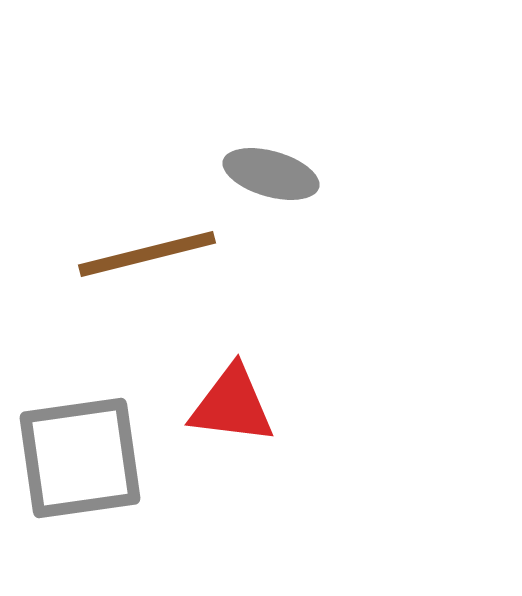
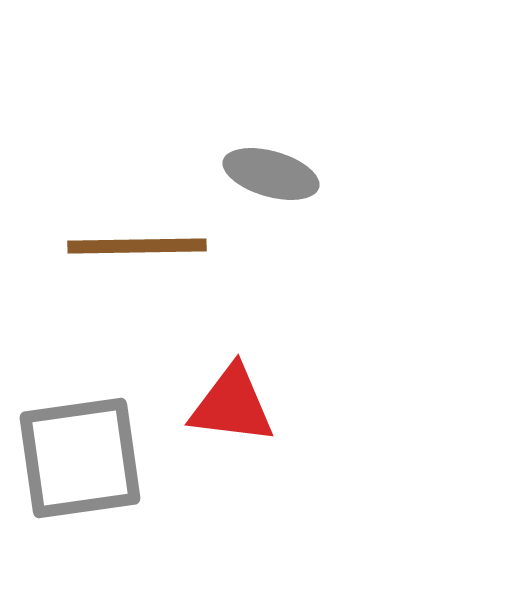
brown line: moved 10 px left, 8 px up; rotated 13 degrees clockwise
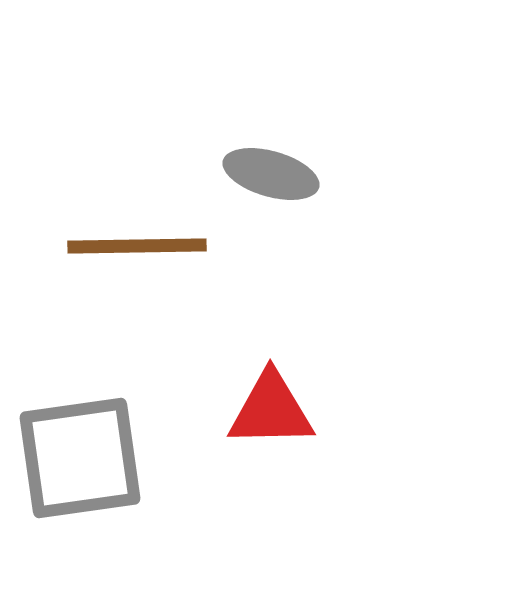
red triangle: moved 39 px right, 5 px down; rotated 8 degrees counterclockwise
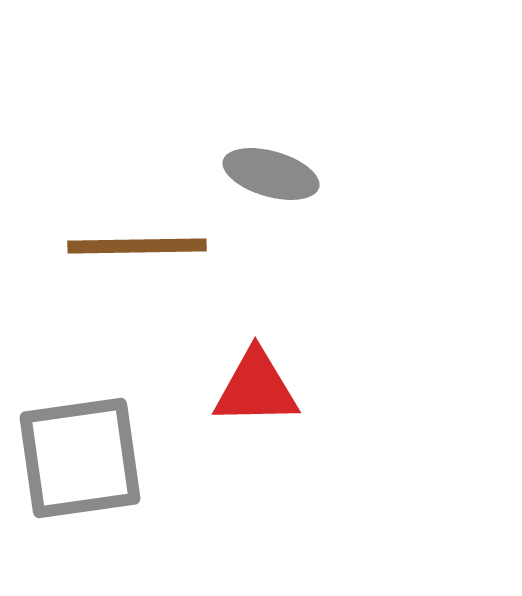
red triangle: moved 15 px left, 22 px up
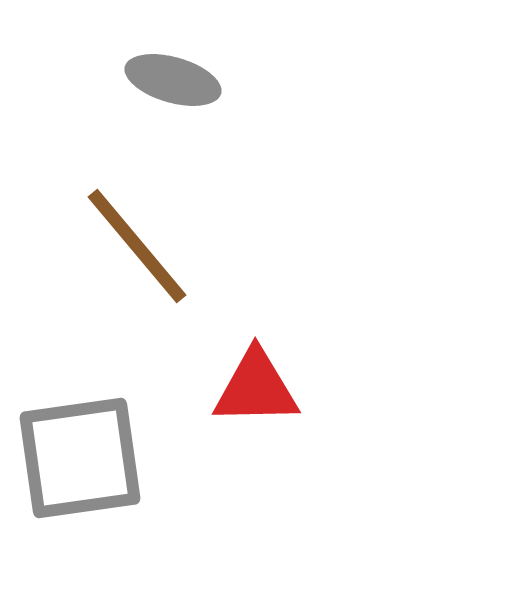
gray ellipse: moved 98 px left, 94 px up
brown line: rotated 51 degrees clockwise
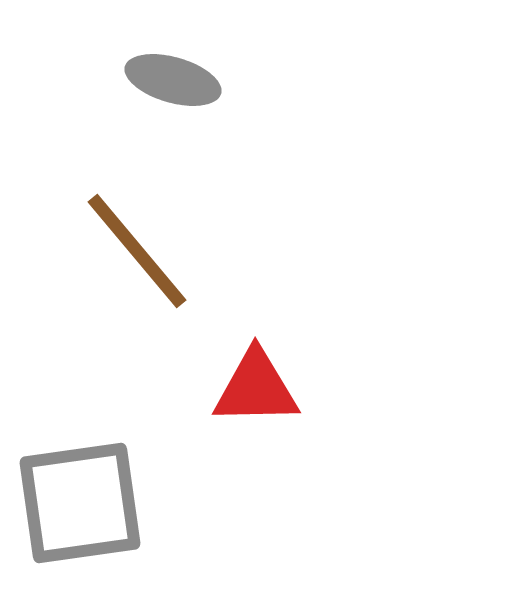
brown line: moved 5 px down
gray square: moved 45 px down
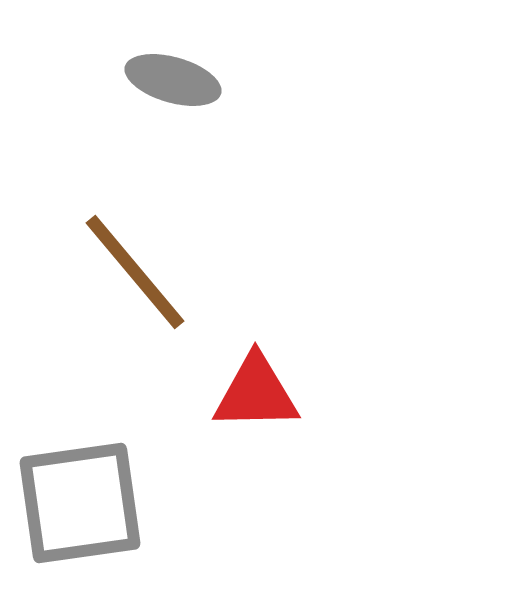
brown line: moved 2 px left, 21 px down
red triangle: moved 5 px down
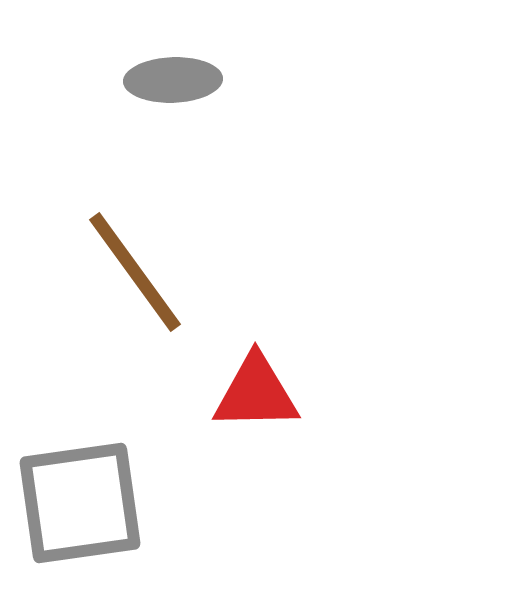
gray ellipse: rotated 18 degrees counterclockwise
brown line: rotated 4 degrees clockwise
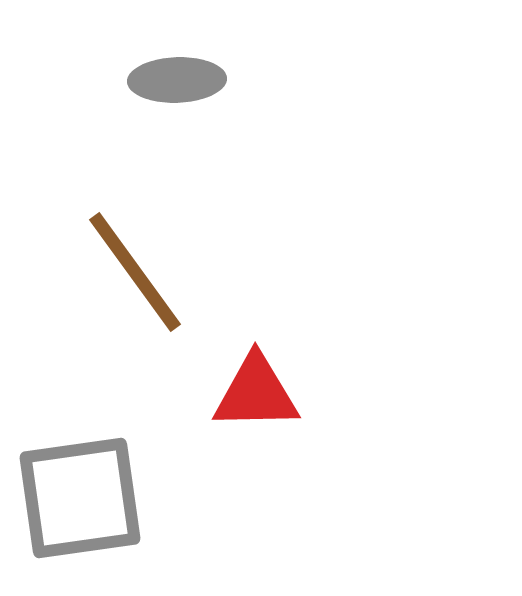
gray ellipse: moved 4 px right
gray square: moved 5 px up
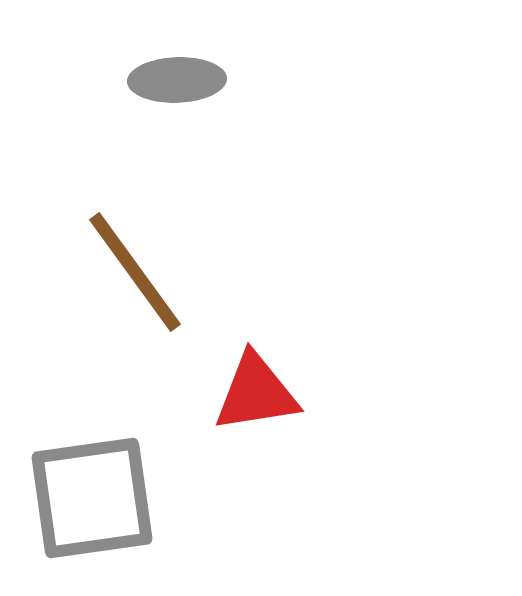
red triangle: rotated 8 degrees counterclockwise
gray square: moved 12 px right
